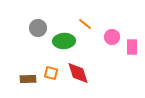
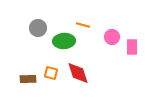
orange line: moved 2 px left, 1 px down; rotated 24 degrees counterclockwise
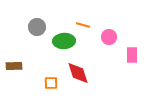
gray circle: moved 1 px left, 1 px up
pink circle: moved 3 px left
pink rectangle: moved 8 px down
orange square: moved 10 px down; rotated 16 degrees counterclockwise
brown rectangle: moved 14 px left, 13 px up
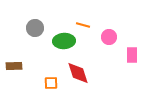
gray circle: moved 2 px left, 1 px down
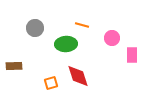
orange line: moved 1 px left
pink circle: moved 3 px right, 1 px down
green ellipse: moved 2 px right, 3 px down
red diamond: moved 3 px down
orange square: rotated 16 degrees counterclockwise
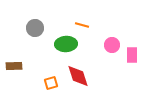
pink circle: moved 7 px down
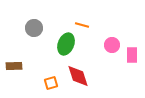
gray circle: moved 1 px left
green ellipse: rotated 65 degrees counterclockwise
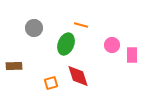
orange line: moved 1 px left
